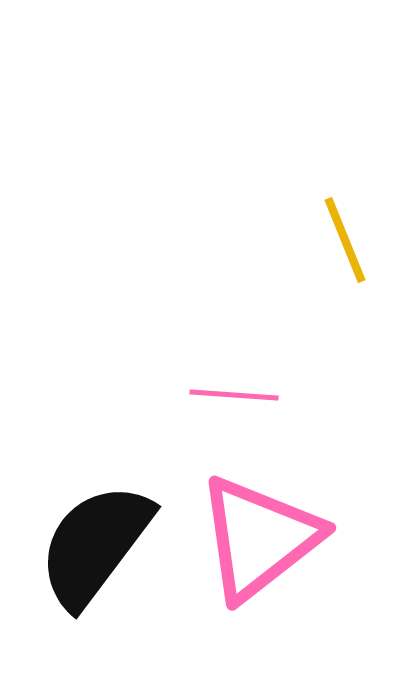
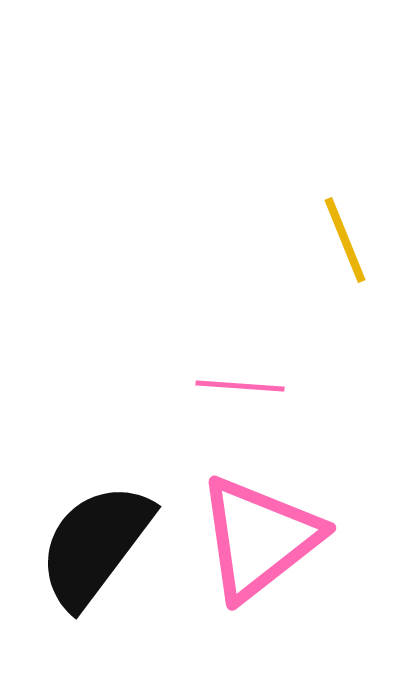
pink line: moved 6 px right, 9 px up
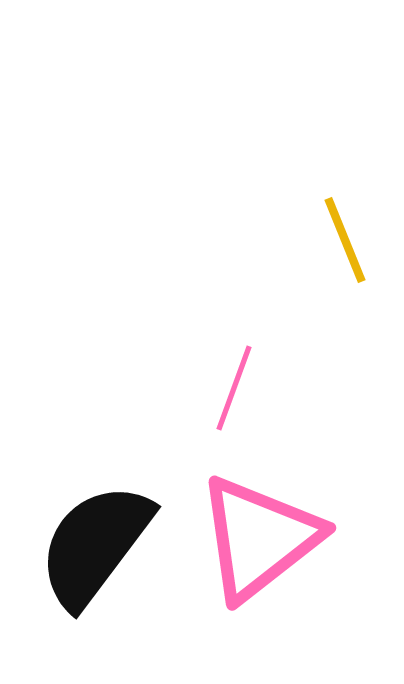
pink line: moved 6 px left, 2 px down; rotated 74 degrees counterclockwise
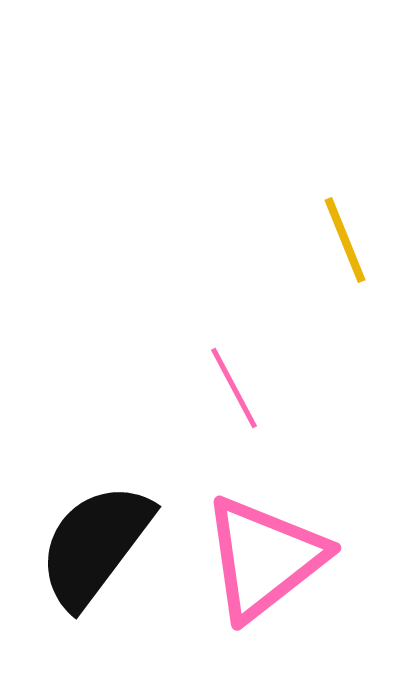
pink line: rotated 48 degrees counterclockwise
pink triangle: moved 5 px right, 20 px down
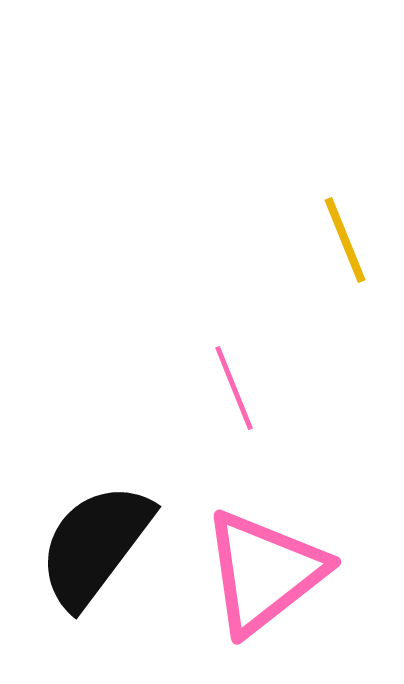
pink line: rotated 6 degrees clockwise
pink triangle: moved 14 px down
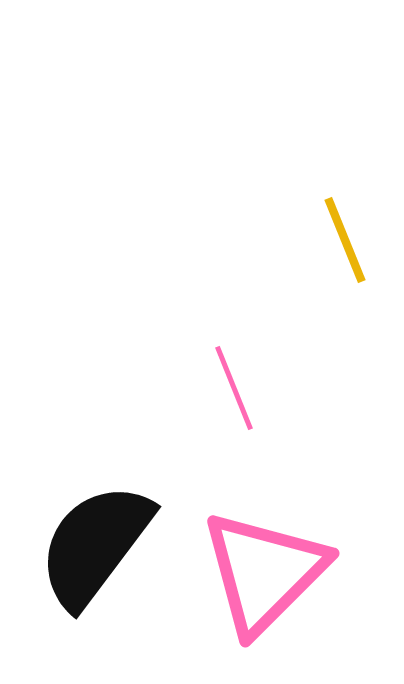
pink triangle: rotated 7 degrees counterclockwise
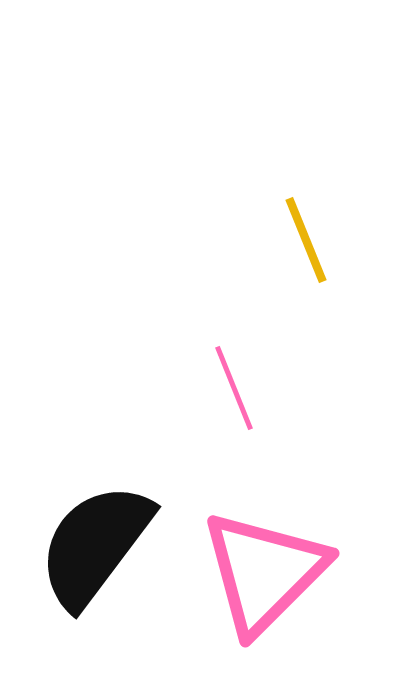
yellow line: moved 39 px left
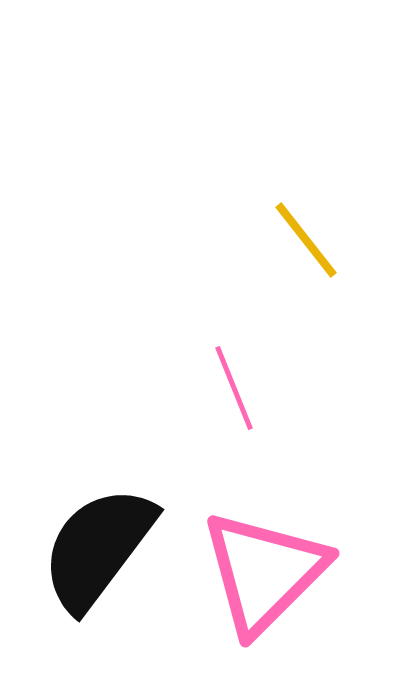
yellow line: rotated 16 degrees counterclockwise
black semicircle: moved 3 px right, 3 px down
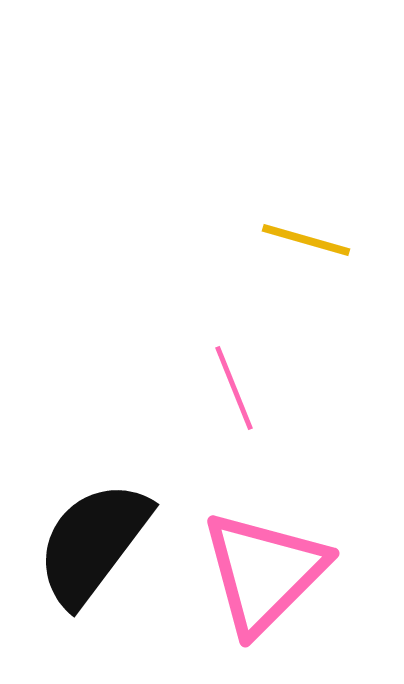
yellow line: rotated 36 degrees counterclockwise
black semicircle: moved 5 px left, 5 px up
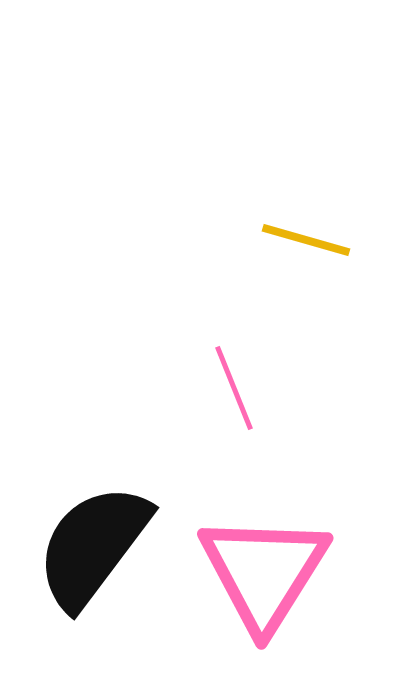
black semicircle: moved 3 px down
pink triangle: rotated 13 degrees counterclockwise
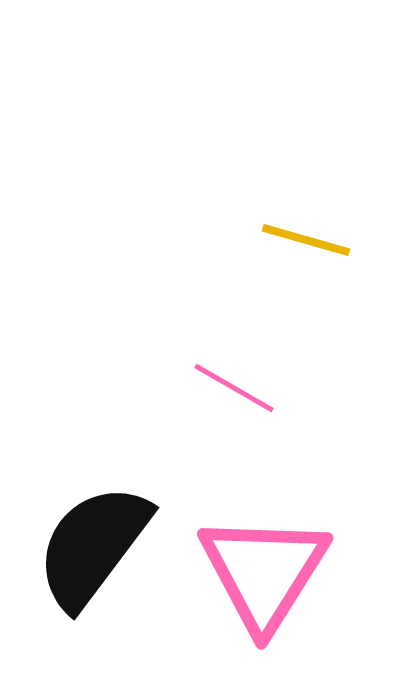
pink line: rotated 38 degrees counterclockwise
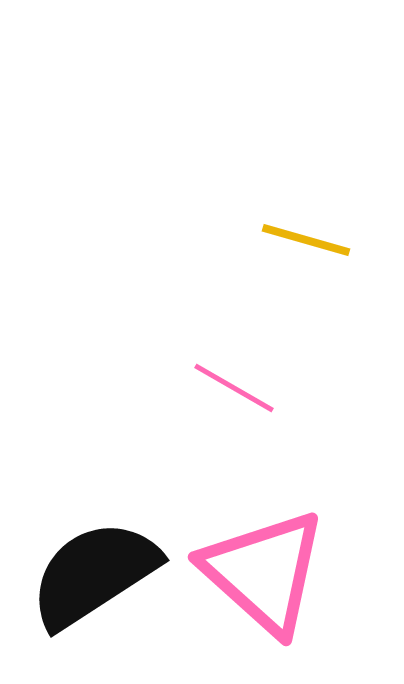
black semicircle: moved 1 px right, 28 px down; rotated 20 degrees clockwise
pink triangle: rotated 20 degrees counterclockwise
